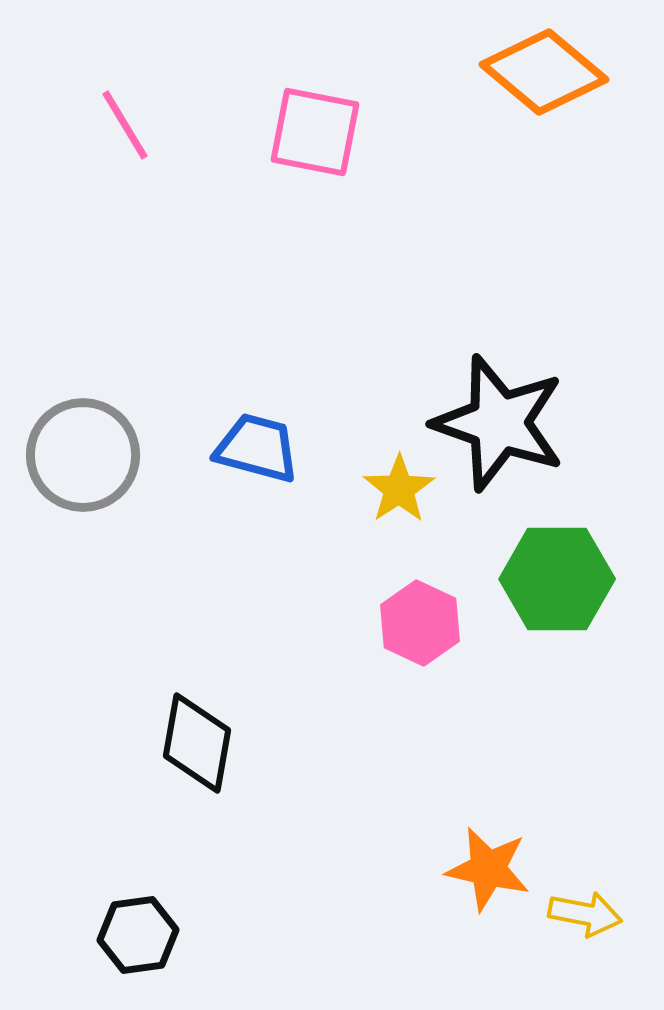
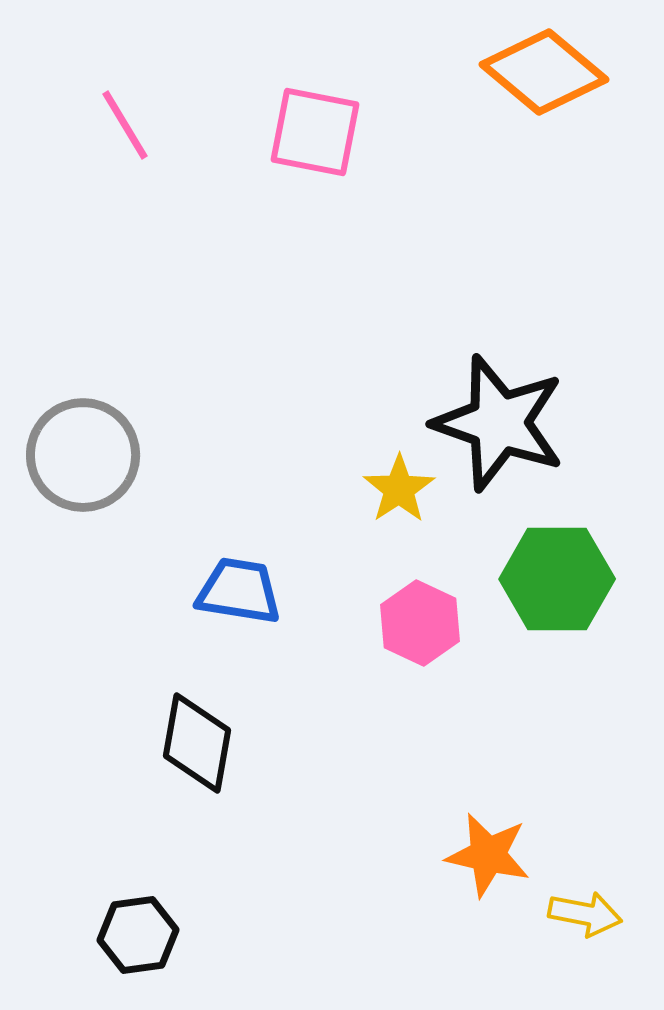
blue trapezoid: moved 18 px left, 143 px down; rotated 6 degrees counterclockwise
orange star: moved 14 px up
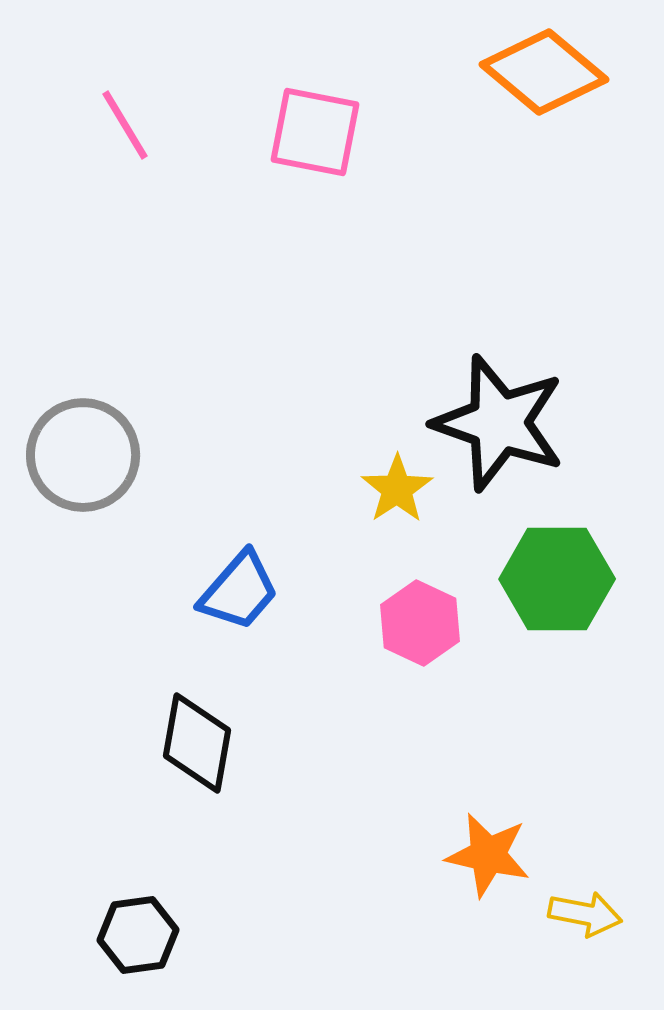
yellow star: moved 2 px left
blue trapezoid: rotated 122 degrees clockwise
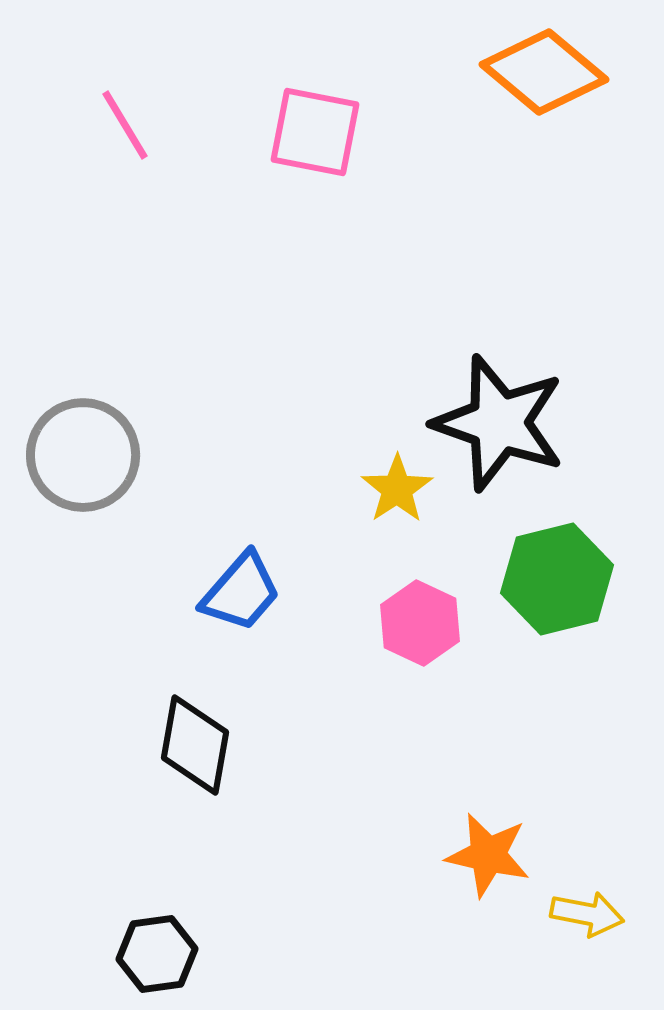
green hexagon: rotated 14 degrees counterclockwise
blue trapezoid: moved 2 px right, 1 px down
black diamond: moved 2 px left, 2 px down
yellow arrow: moved 2 px right
black hexagon: moved 19 px right, 19 px down
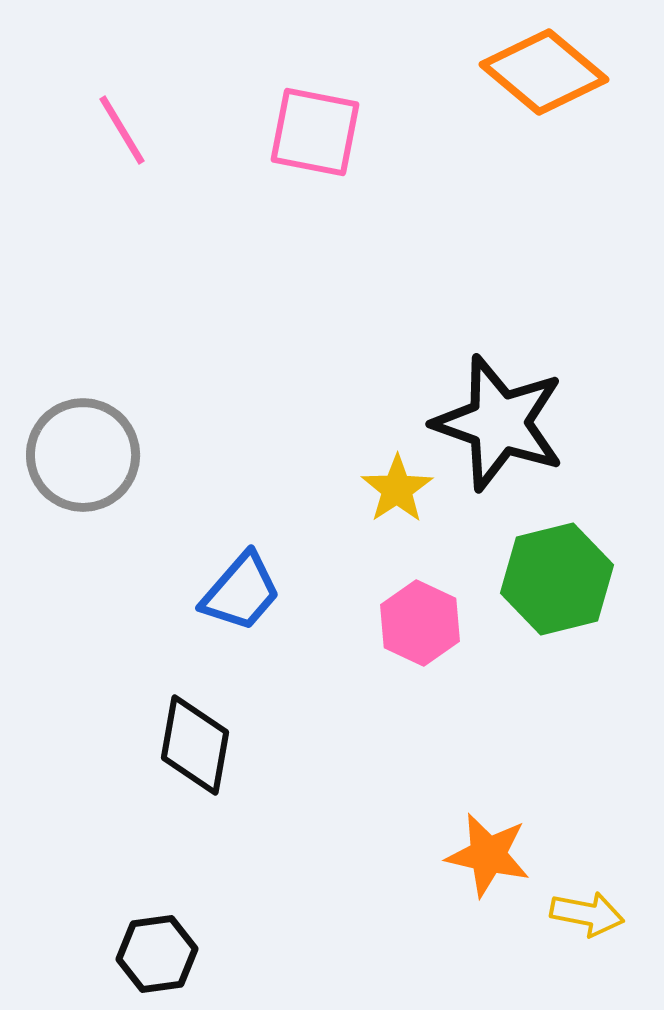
pink line: moved 3 px left, 5 px down
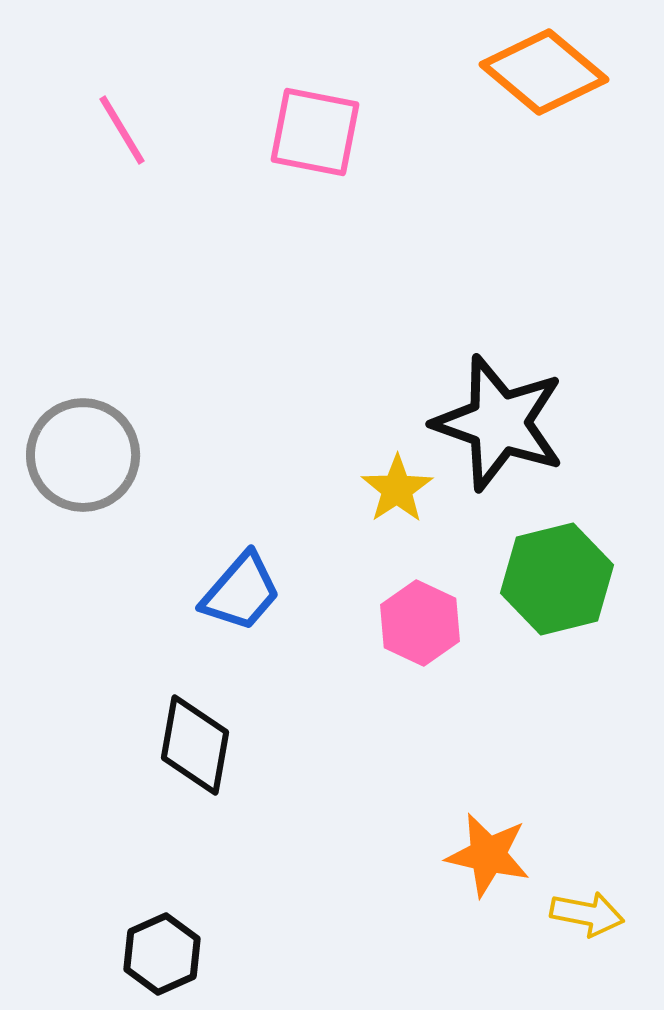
black hexagon: moved 5 px right; rotated 16 degrees counterclockwise
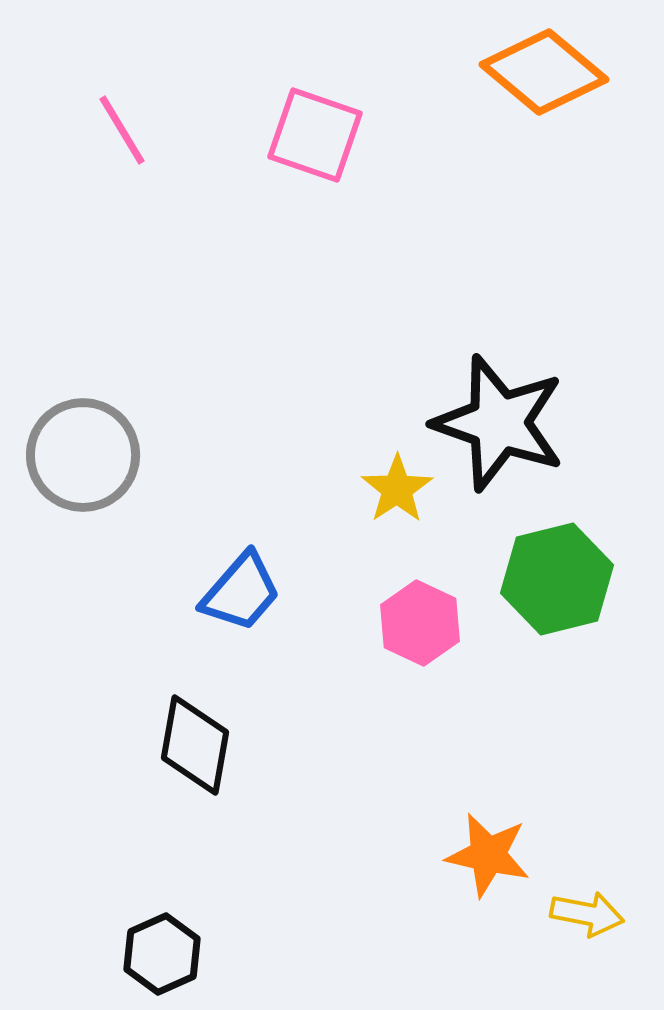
pink square: moved 3 px down; rotated 8 degrees clockwise
